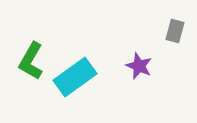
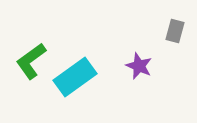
green L-shape: rotated 24 degrees clockwise
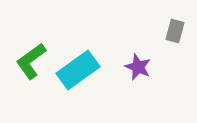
purple star: moved 1 px left, 1 px down
cyan rectangle: moved 3 px right, 7 px up
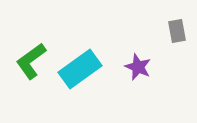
gray rectangle: moved 2 px right; rotated 25 degrees counterclockwise
cyan rectangle: moved 2 px right, 1 px up
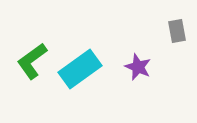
green L-shape: moved 1 px right
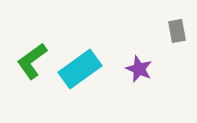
purple star: moved 1 px right, 2 px down
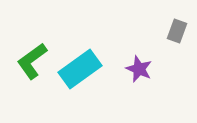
gray rectangle: rotated 30 degrees clockwise
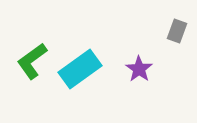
purple star: rotated 12 degrees clockwise
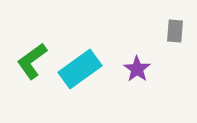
gray rectangle: moved 2 px left; rotated 15 degrees counterclockwise
purple star: moved 2 px left
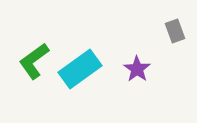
gray rectangle: rotated 25 degrees counterclockwise
green L-shape: moved 2 px right
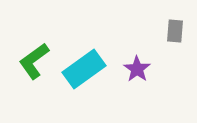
gray rectangle: rotated 25 degrees clockwise
cyan rectangle: moved 4 px right
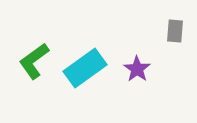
cyan rectangle: moved 1 px right, 1 px up
